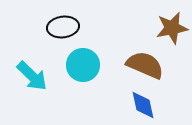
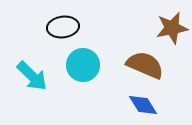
blue diamond: rotated 20 degrees counterclockwise
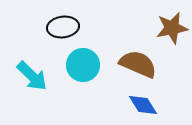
brown semicircle: moved 7 px left, 1 px up
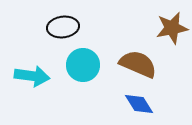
cyan arrow: rotated 36 degrees counterclockwise
blue diamond: moved 4 px left, 1 px up
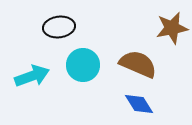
black ellipse: moved 4 px left
cyan arrow: rotated 28 degrees counterclockwise
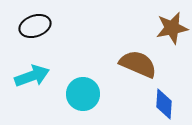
black ellipse: moved 24 px left, 1 px up; rotated 12 degrees counterclockwise
cyan circle: moved 29 px down
blue diamond: moved 25 px right; rotated 36 degrees clockwise
